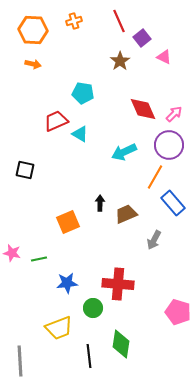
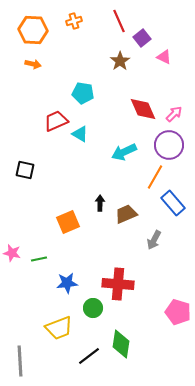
black line: rotated 60 degrees clockwise
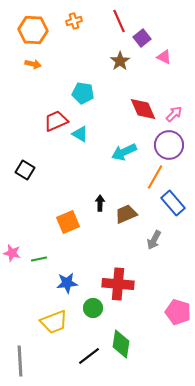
black square: rotated 18 degrees clockwise
yellow trapezoid: moved 5 px left, 6 px up
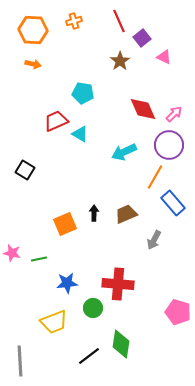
black arrow: moved 6 px left, 10 px down
orange square: moved 3 px left, 2 px down
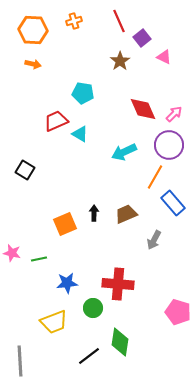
green diamond: moved 1 px left, 2 px up
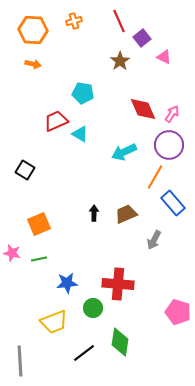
pink arrow: moved 2 px left; rotated 12 degrees counterclockwise
orange square: moved 26 px left
black line: moved 5 px left, 3 px up
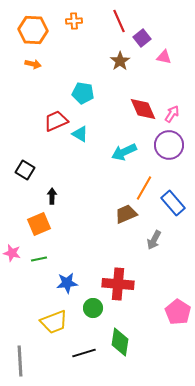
orange cross: rotated 14 degrees clockwise
pink triangle: rotated 14 degrees counterclockwise
orange line: moved 11 px left, 11 px down
black arrow: moved 42 px left, 17 px up
pink pentagon: rotated 15 degrees clockwise
black line: rotated 20 degrees clockwise
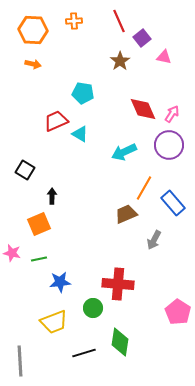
blue star: moved 7 px left, 1 px up
